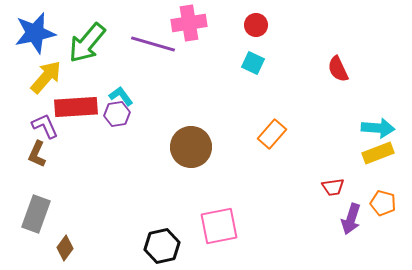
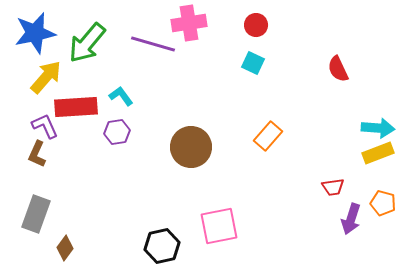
purple hexagon: moved 18 px down
orange rectangle: moved 4 px left, 2 px down
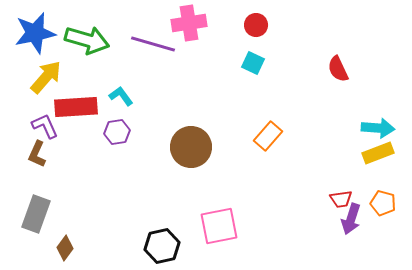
green arrow: moved 3 px up; rotated 114 degrees counterclockwise
red trapezoid: moved 8 px right, 12 px down
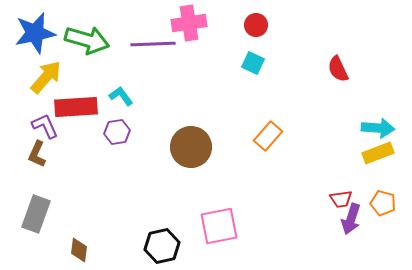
purple line: rotated 18 degrees counterclockwise
brown diamond: moved 14 px right, 2 px down; rotated 30 degrees counterclockwise
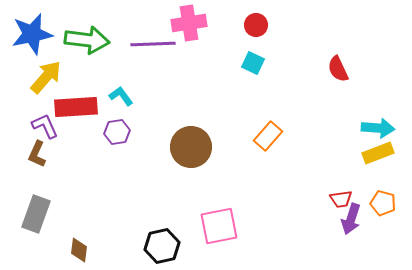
blue star: moved 3 px left, 1 px down
green arrow: rotated 9 degrees counterclockwise
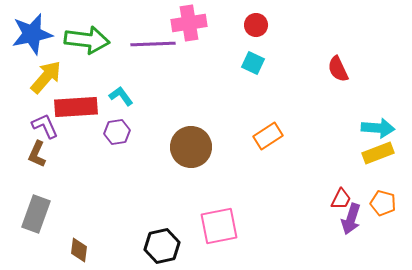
orange rectangle: rotated 16 degrees clockwise
red trapezoid: rotated 55 degrees counterclockwise
